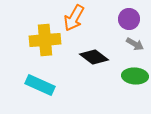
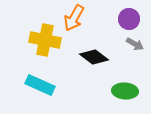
yellow cross: rotated 16 degrees clockwise
green ellipse: moved 10 px left, 15 px down
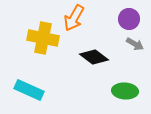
yellow cross: moved 2 px left, 2 px up
cyan rectangle: moved 11 px left, 5 px down
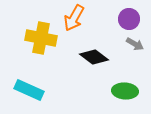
yellow cross: moved 2 px left
